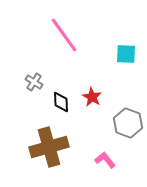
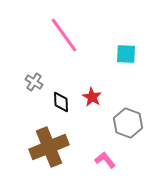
brown cross: rotated 6 degrees counterclockwise
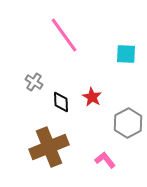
gray hexagon: rotated 12 degrees clockwise
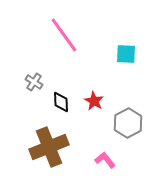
red star: moved 2 px right, 4 px down
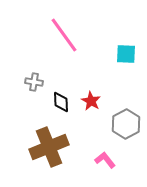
gray cross: rotated 24 degrees counterclockwise
red star: moved 3 px left
gray hexagon: moved 2 px left, 1 px down
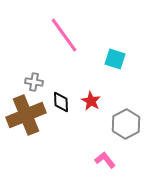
cyan square: moved 11 px left, 5 px down; rotated 15 degrees clockwise
brown cross: moved 23 px left, 32 px up
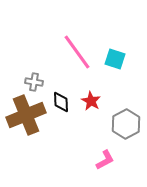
pink line: moved 13 px right, 17 px down
pink L-shape: rotated 100 degrees clockwise
